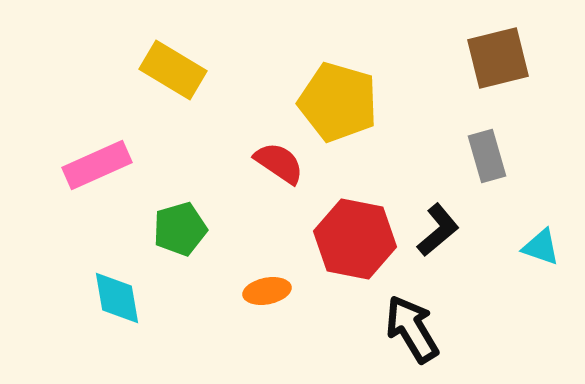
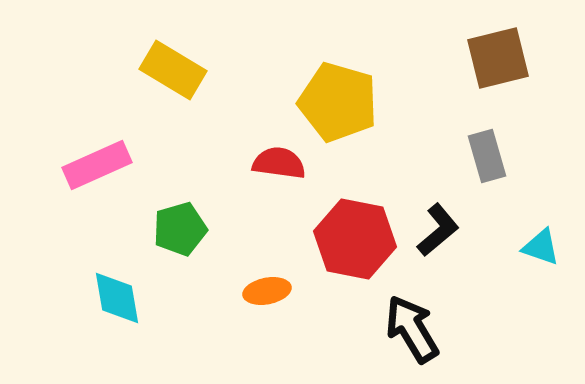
red semicircle: rotated 26 degrees counterclockwise
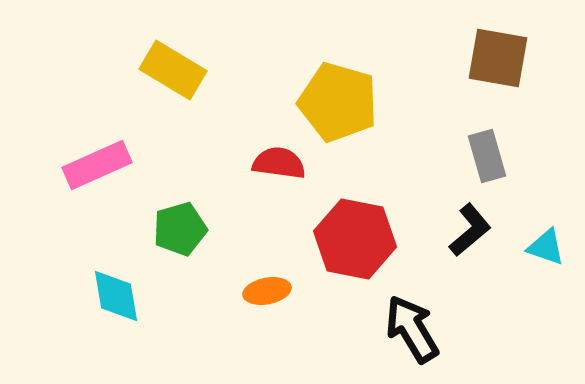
brown square: rotated 24 degrees clockwise
black L-shape: moved 32 px right
cyan triangle: moved 5 px right
cyan diamond: moved 1 px left, 2 px up
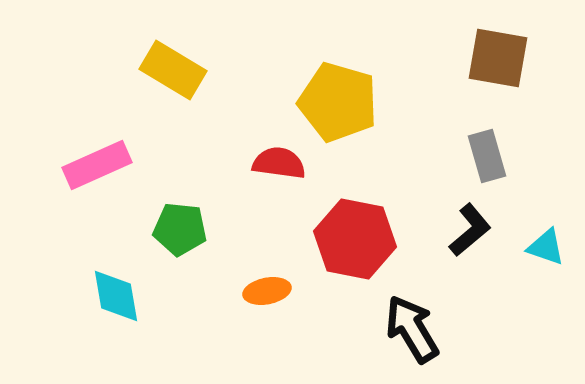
green pentagon: rotated 22 degrees clockwise
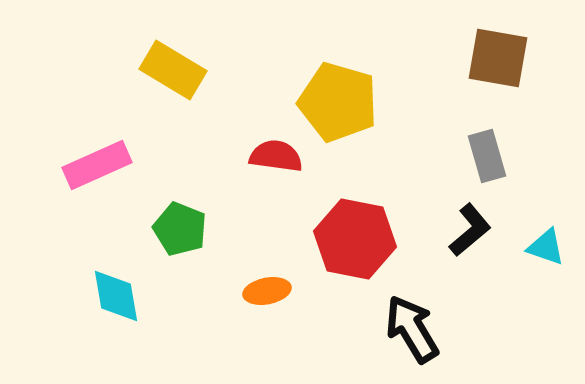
red semicircle: moved 3 px left, 7 px up
green pentagon: rotated 16 degrees clockwise
